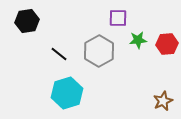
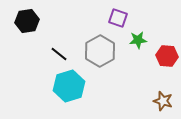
purple square: rotated 18 degrees clockwise
red hexagon: moved 12 px down; rotated 10 degrees clockwise
gray hexagon: moved 1 px right
cyan hexagon: moved 2 px right, 7 px up
brown star: rotated 30 degrees counterclockwise
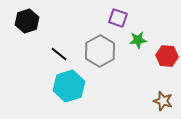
black hexagon: rotated 10 degrees counterclockwise
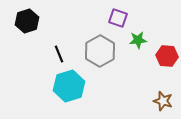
black line: rotated 30 degrees clockwise
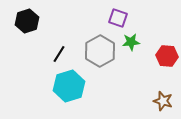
green star: moved 7 px left, 2 px down
black line: rotated 54 degrees clockwise
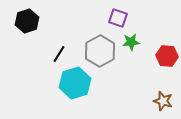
cyan hexagon: moved 6 px right, 3 px up
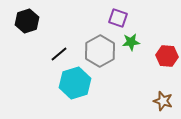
black line: rotated 18 degrees clockwise
